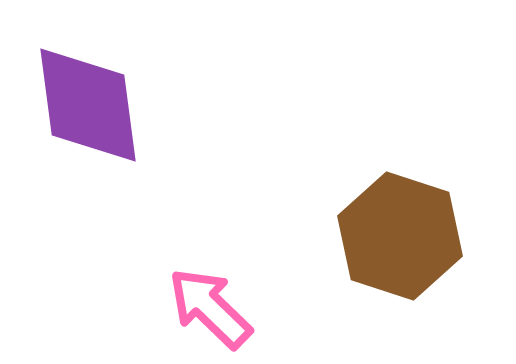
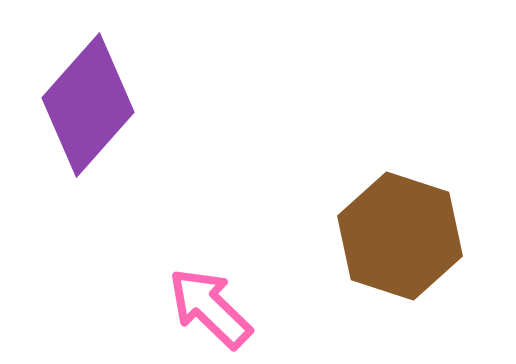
purple diamond: rotated 49 degrees clockwise
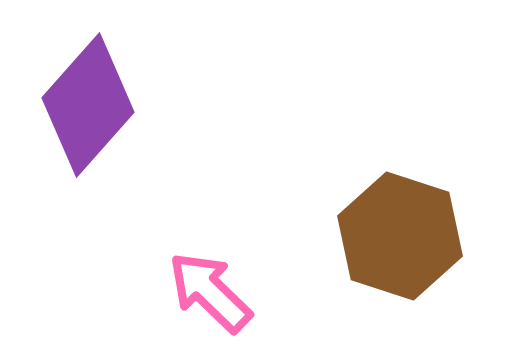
pink arrow: moved 16 px up
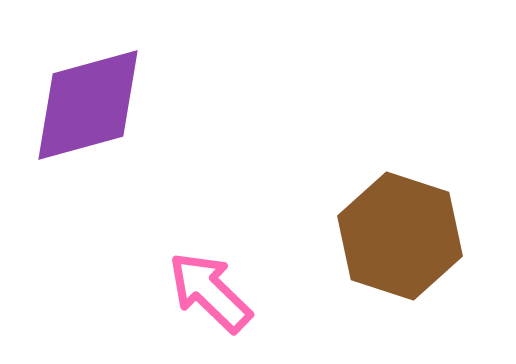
purple diamond: rotated 33 degrees clockwise
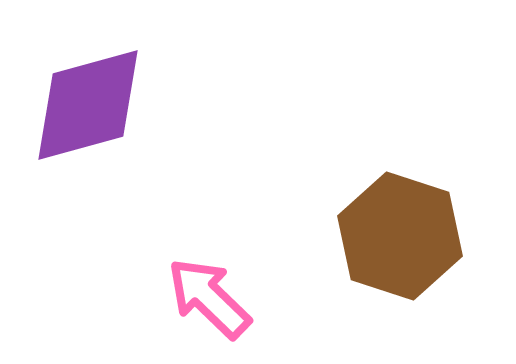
pink arrow: moved 1 px left, 6 px down
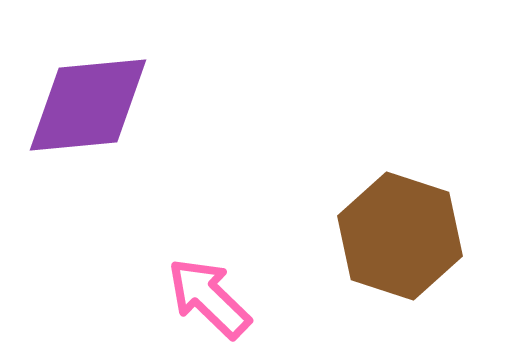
purple diamond: rotated 10 degrees clockwise
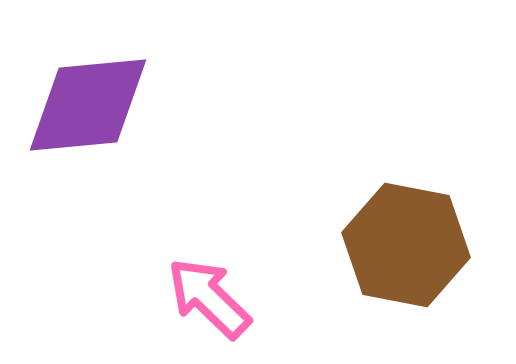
brown hexagon: moved 6 px right, 9 px down; rotated 7 degrees counterclockwise
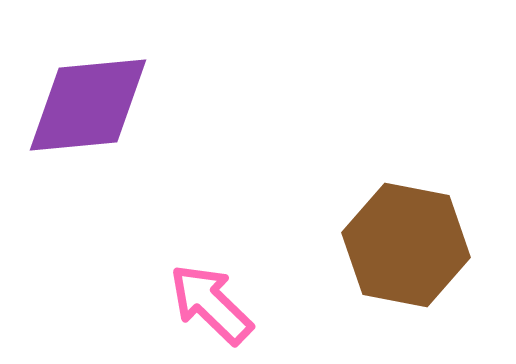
pink arrow: moved 2 px right, 6 px down
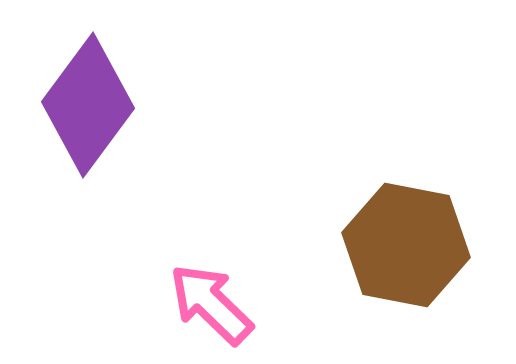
purple diamond: rotated 48 degrees counterclockwise
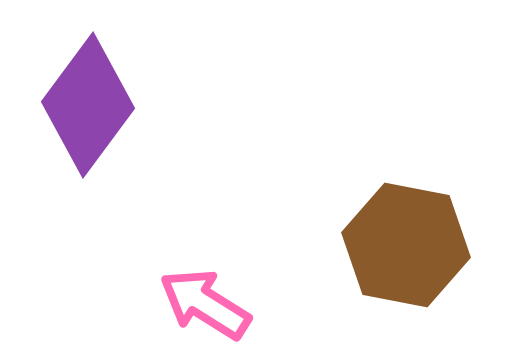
pink arrow: moved 6 px left; rotated 12 degrees counterclockwise
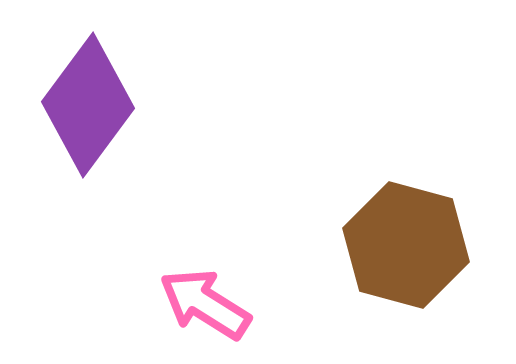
brown hexagon: rotated 4 degrees clockwise
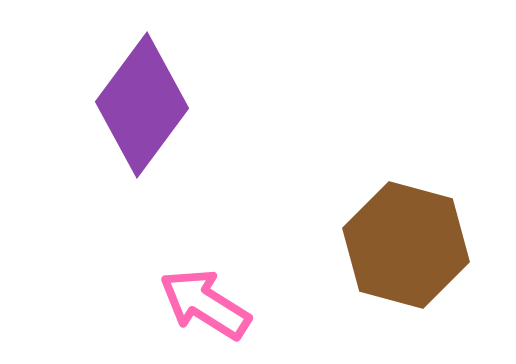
purple diamond: moved 54 px right
